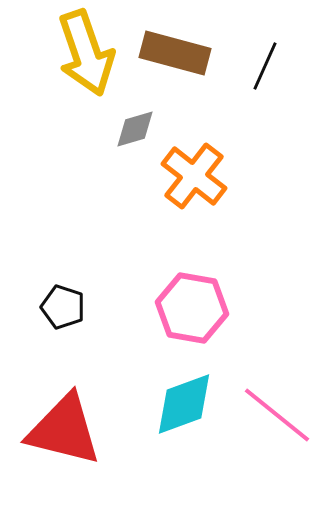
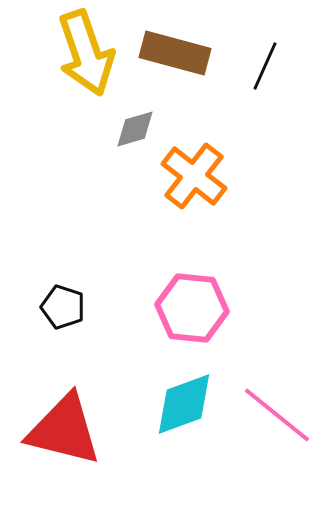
pink hexagon: rotated 4 degrees counterclockwise
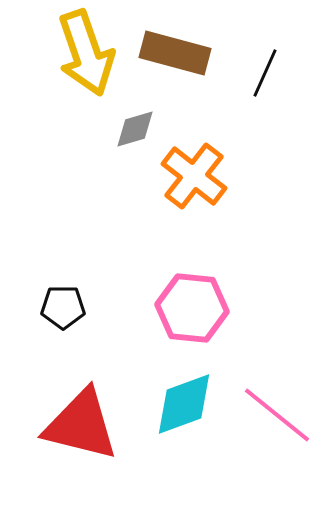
black line: moved 7 px down
black pentagon: rotated 18 degrees counterclockwise
red triangle: moved 17 px right, 5 px up
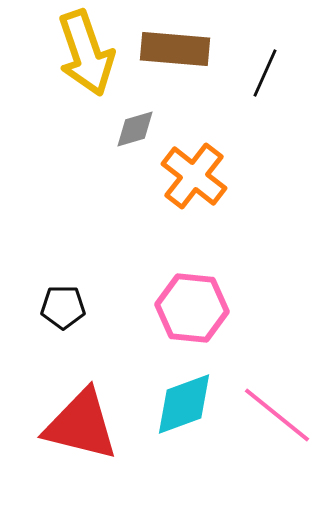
brown rectangle: moved 4 px up; rotated 10 degrees counterclockwise
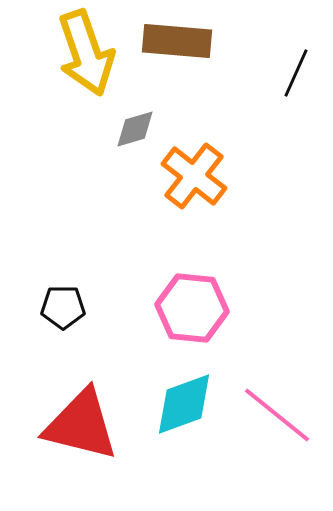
brown rectangle: moved 2 px right, 8 px up
black line: moved 31 px right
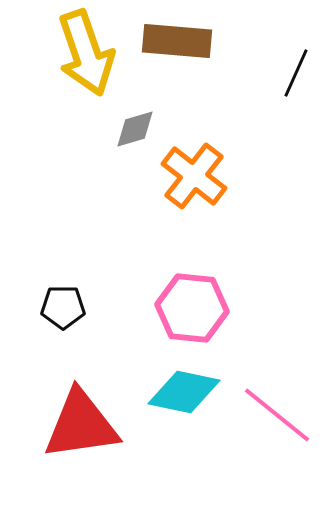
cyan diamond: moved 12 px up; rotated 32 degrees clockwise
red triangle: rotated 22 degrees counterclockwise
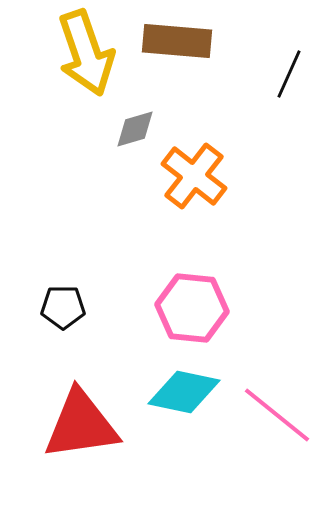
black line: moved 7 px left, 1 px down
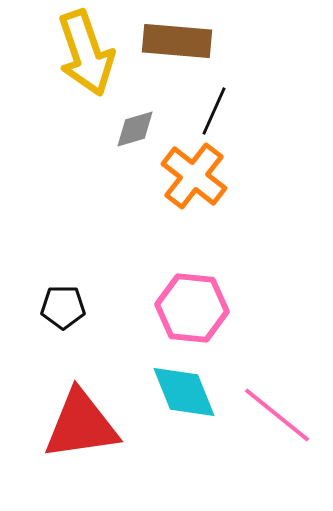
black line: moved 75 px left, 37 px down
cyan diamond: rotated 56 degrees clockwise
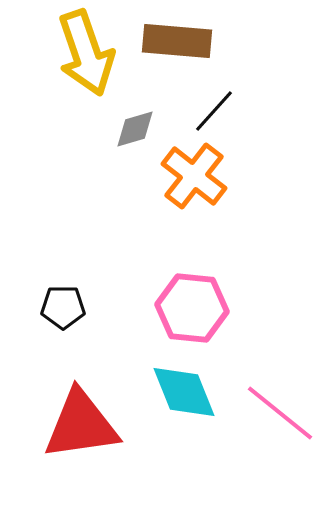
black line: rotated 18 degrees clockwise
pink line: moved 3 px right, 2 px up
